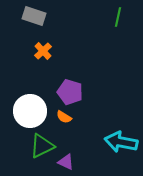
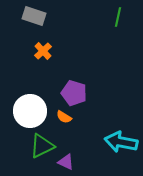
purple pentagon: moved 4 px right, 1 px down
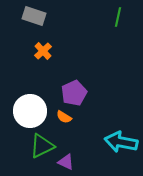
purple pentagon: rotated 30 degrees clockwise
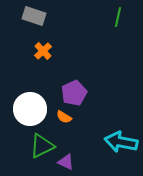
white circle: moved 2 px up
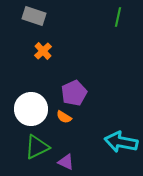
white circle: moved 1 px right
green triangle: moved 5 px left, 1 px down
